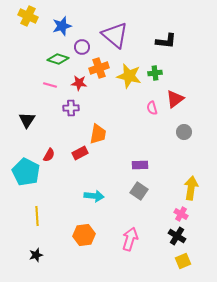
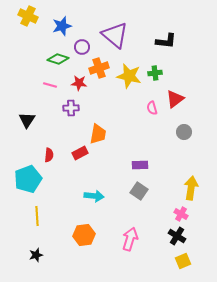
red semicircle: rotated 24 degrees counterclockwise
cyan pentagon: moved 2 px right, 7 px down; rotated 24 degrees clockwise
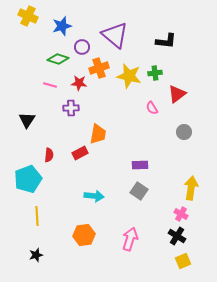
red triangle: moved 2 px right, 5 px up
pink semicircle: rotated 16 degrees counterclockwise
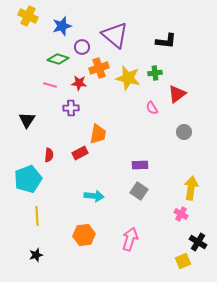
yellow star: moved 1 px left, 2 px down
black cross: moved 21 px right, 6 px down
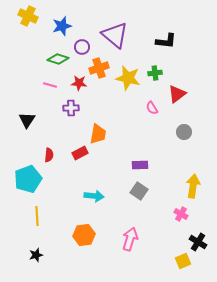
yellow arrow: moved 2 px right, 2 px up
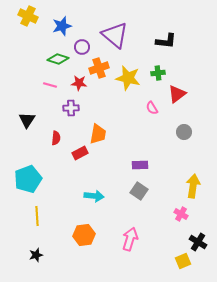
green cross: moved 3 px right
red semicircle: moved 7 px right, 17 px up
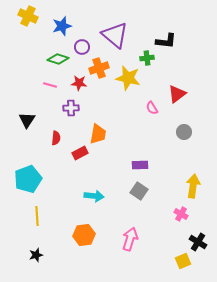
green cross: moved 11 px left, 15 px up
